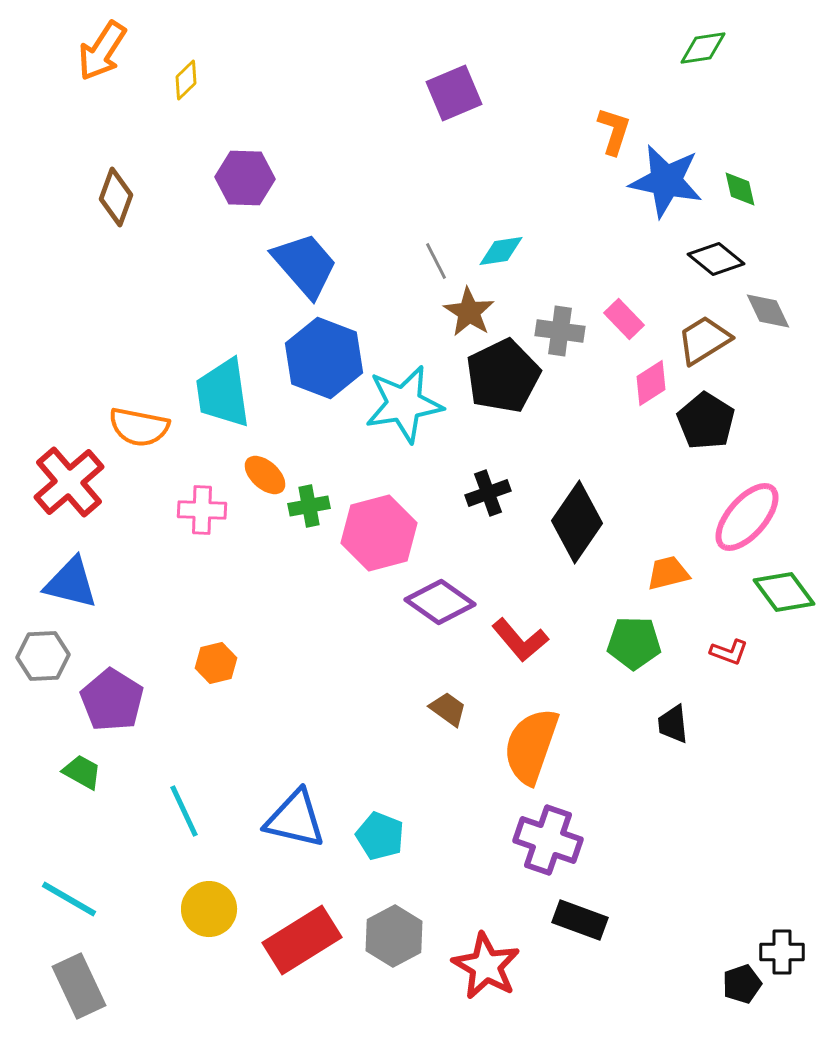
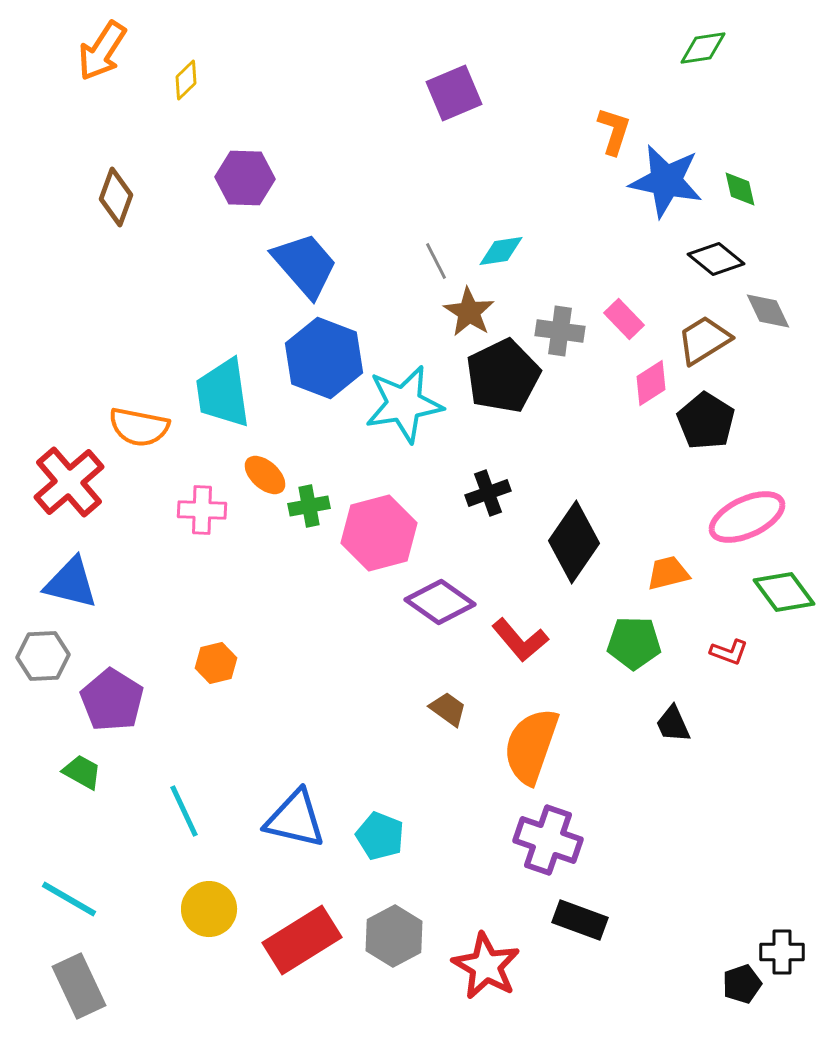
pink ellipse at (747, 517): rotated 24 degrees clockwise
black diamond at (577, 522): moved 3 px left, 20 px down
black trapezoid at (673, 724): rotated 18 degrees counterclockwise
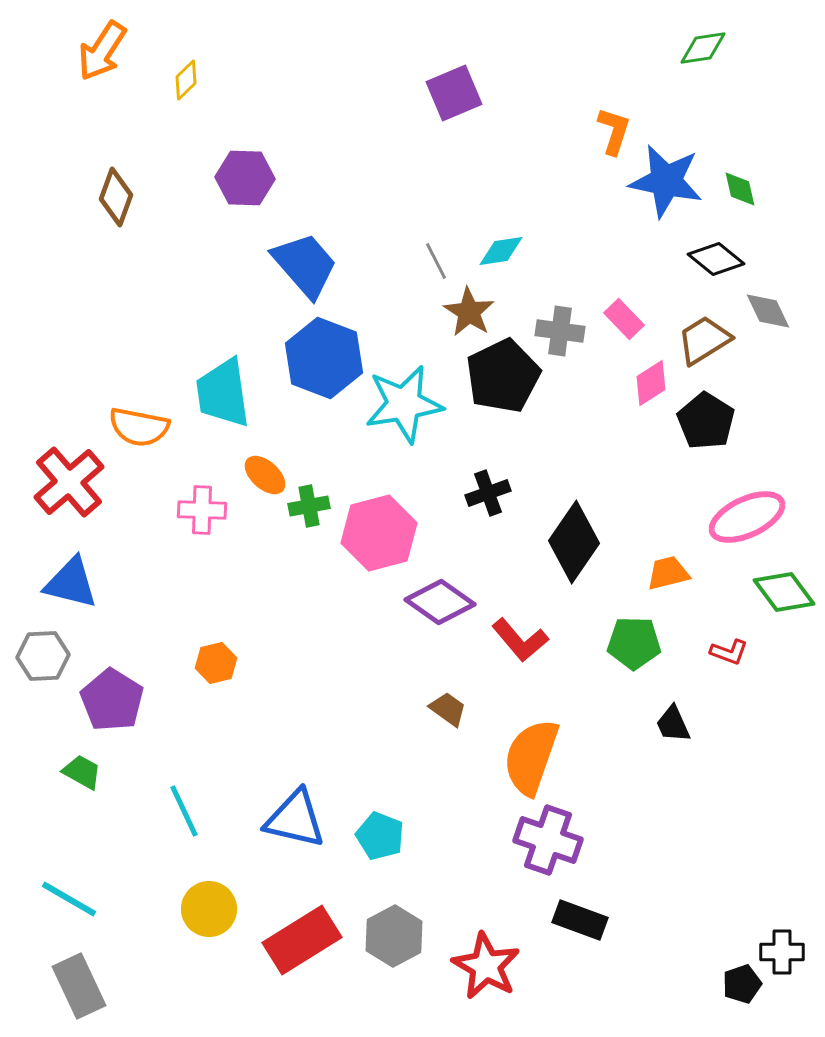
orange semicircle at (531, 746): moved 11 px down
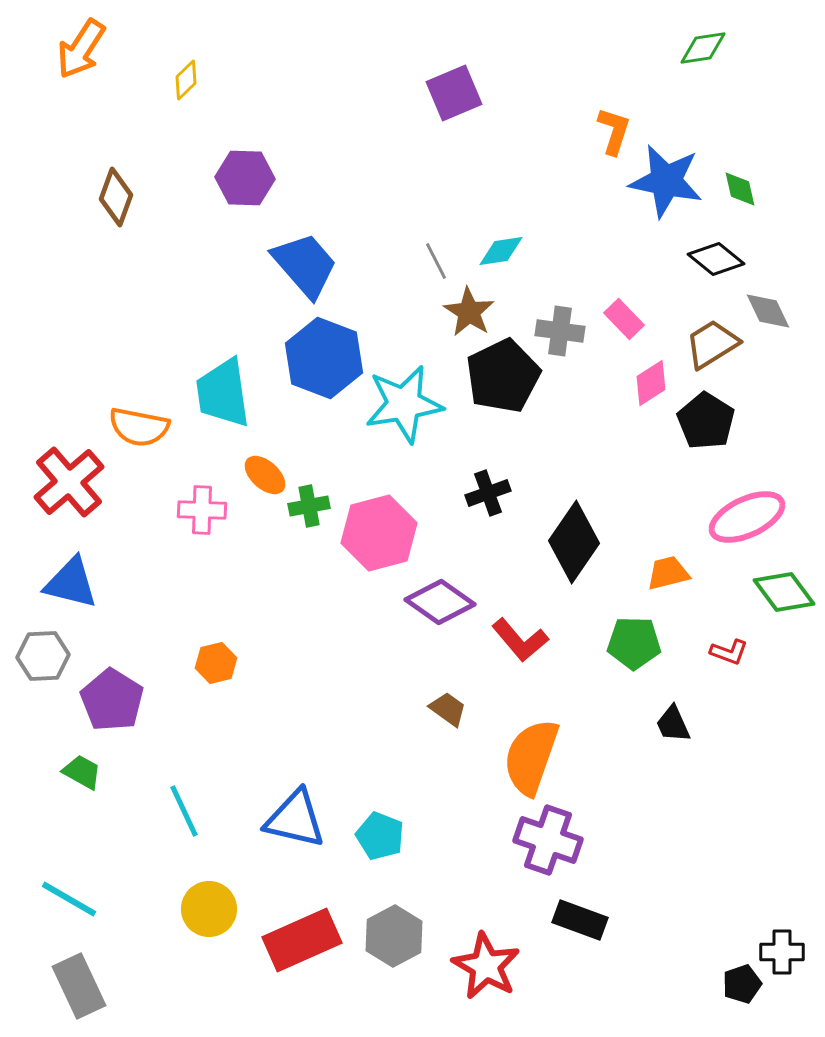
orange arrow at (102, 51): moved 21 px left, 2 px up
brown trapezoid at (704, 340): moved 8 px right, 4 px down
red rectangle at (302, 940): rotated 8 degrees clockwise
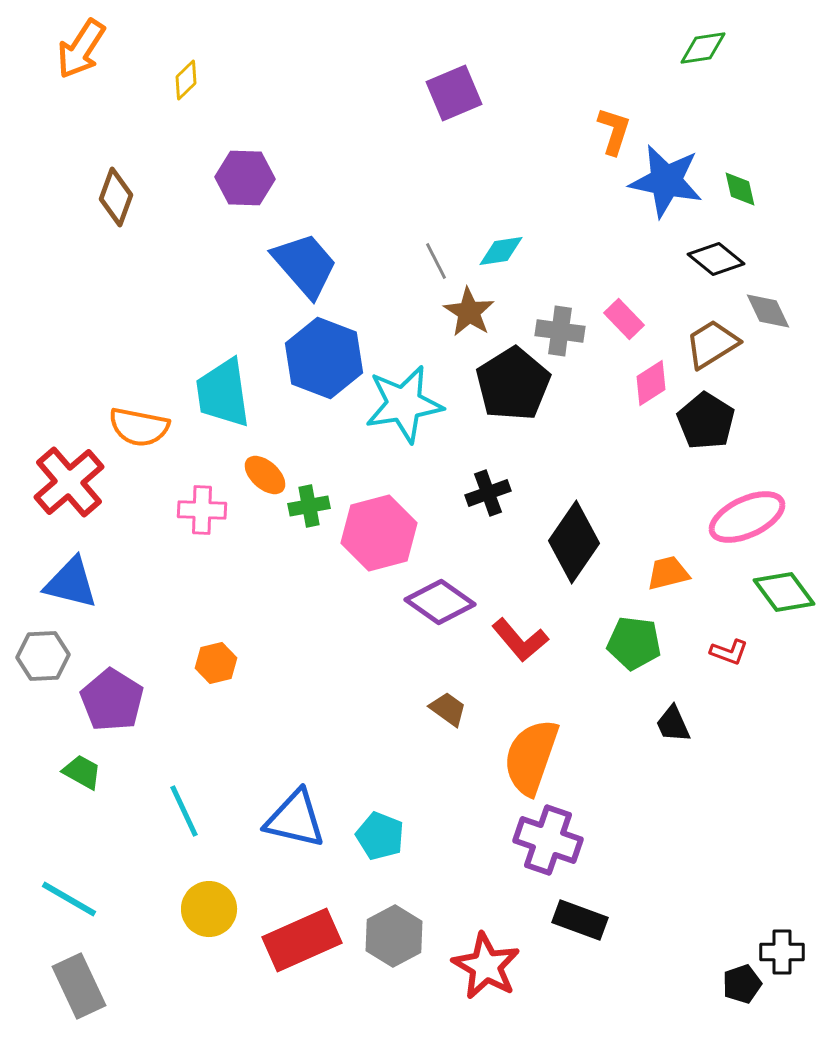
black pentagon at (503, 376): moved 10 px right, 8 px down; rotated 6 degrees counterclockwise
green pentagon at (634, 643): rotated 6 degrees clockwise
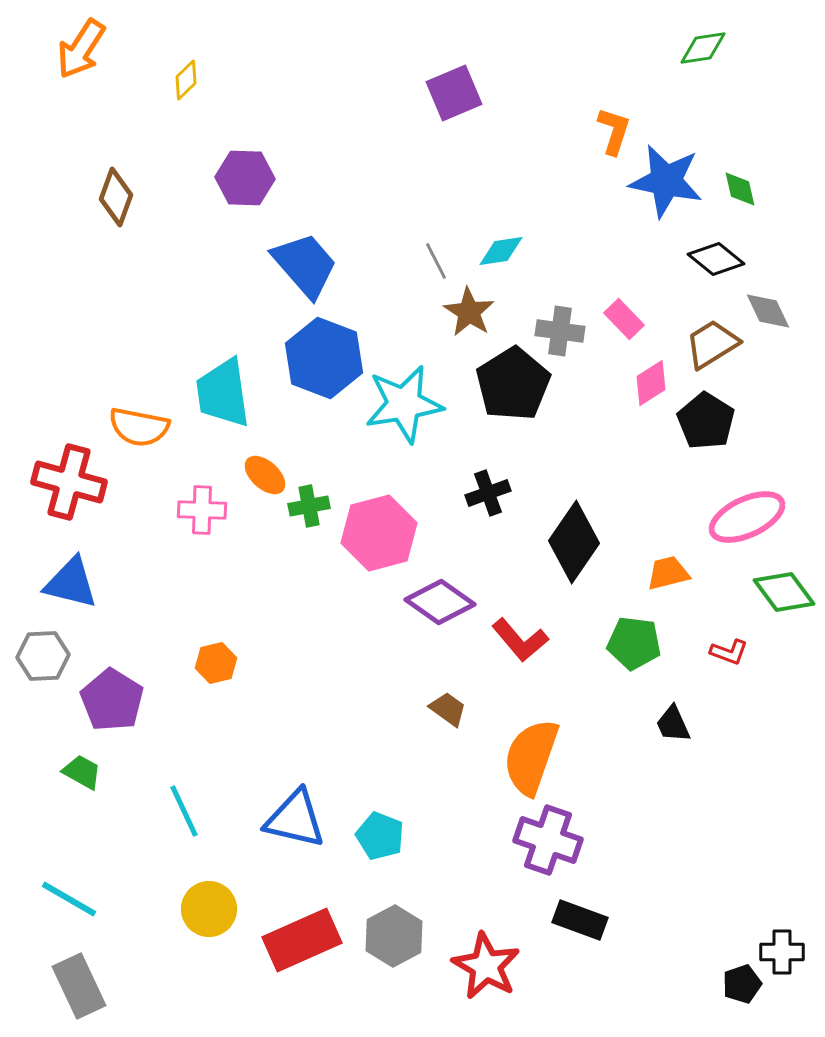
red cross at (69, 482): rotated 34 degrees counterclockwise
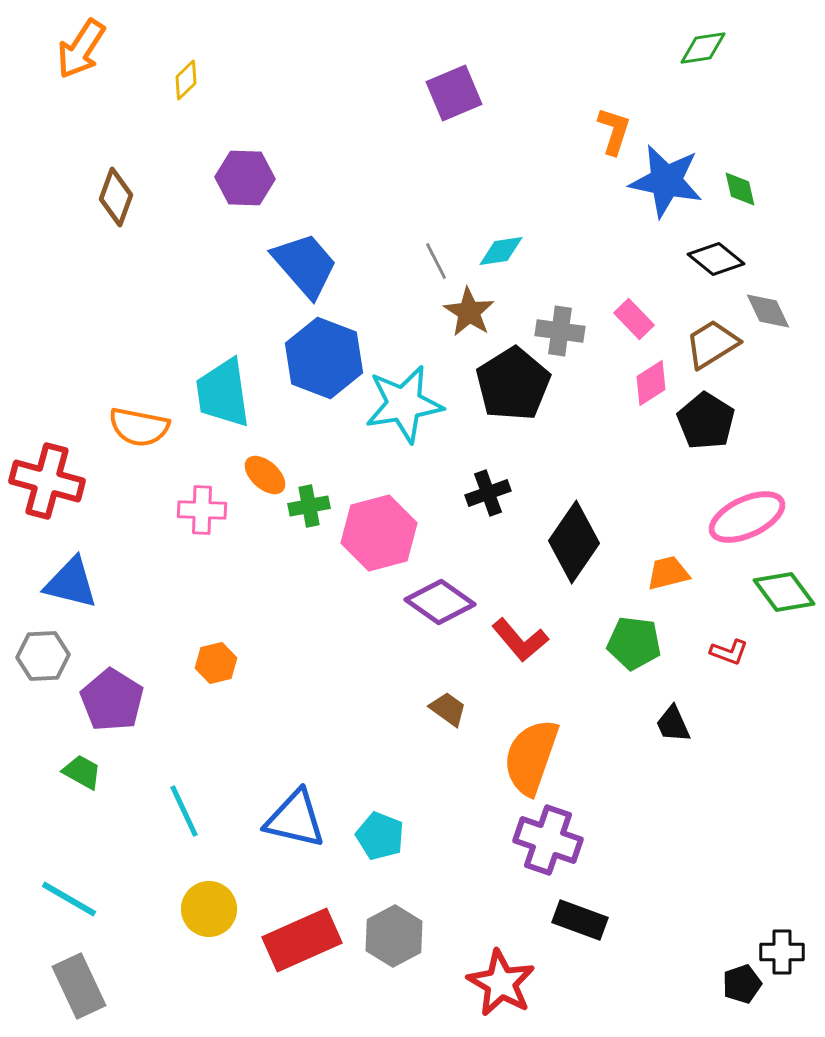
pink rectangle at (624, 319): moved 10 px right
red cross at (69, 482): moved 22 px left, 1 px up
red star at (486, 966): moved 15 px right, 17 px down
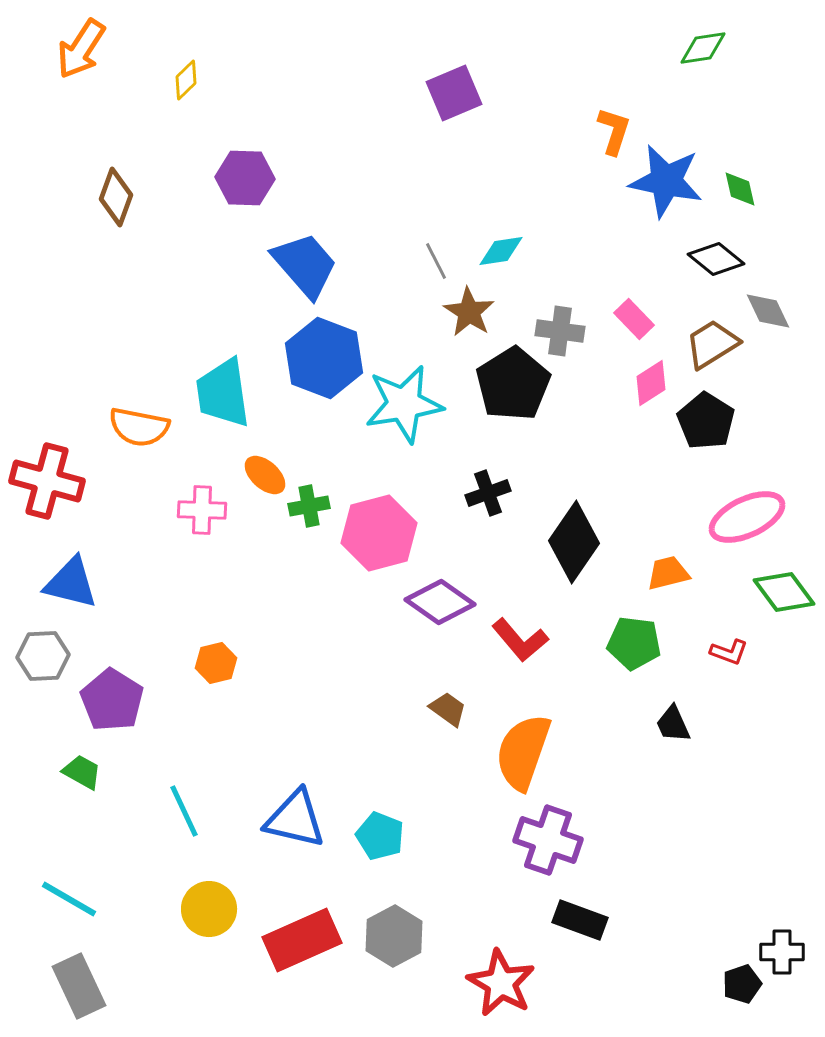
orange semicircle at (531, 757): moved 8 px left, 5 px up
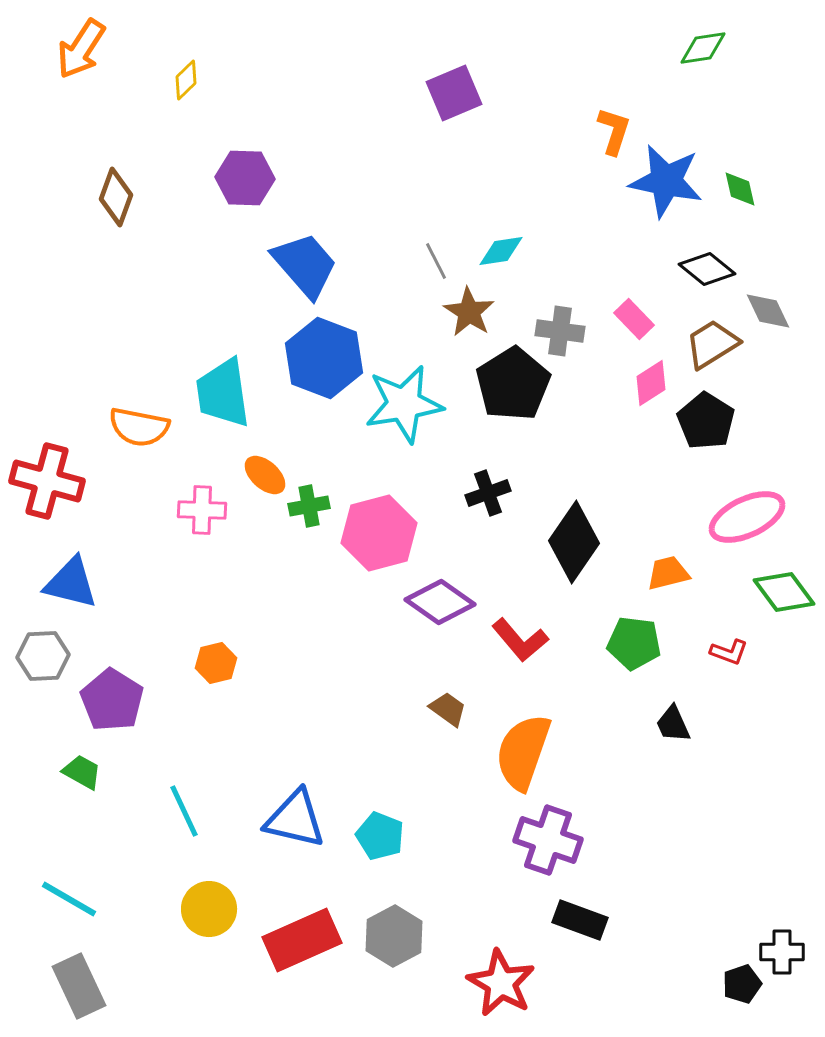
black diamond at (716, 259): moved 9 px left, 10 px down
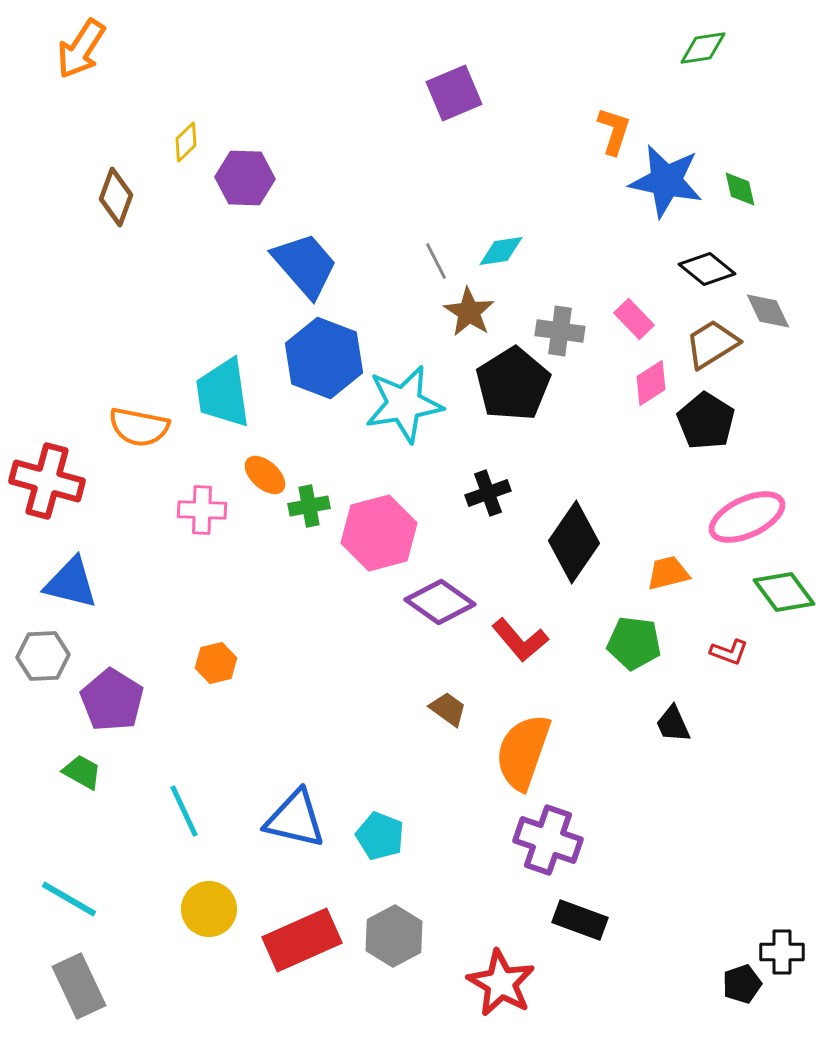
yellow diamond at (186, 80): moved 62 px down
